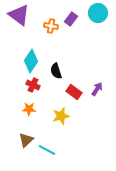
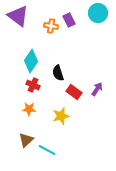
purple triangle: moved 1 px left, 1 px down
purple rectangle: moved 2 px left, 1 px down; rotated 64 degrees counterclockwise
black semicircle: moved 2 px right, 2 px down
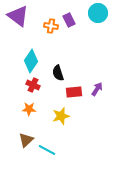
red rectangle: rotated 42 degrees counterclockwise
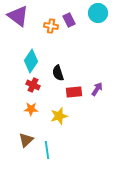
orange star: moved 2 px right
yellow star: moved 2 px left
cyan line: rotated 54 degrees clockwise
